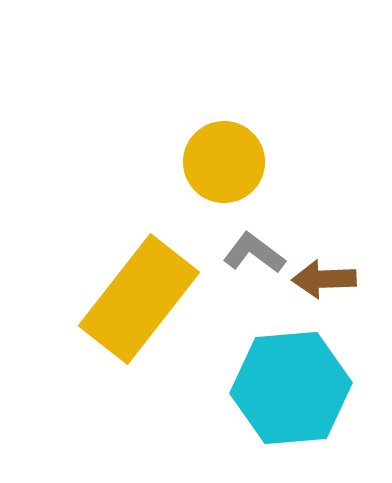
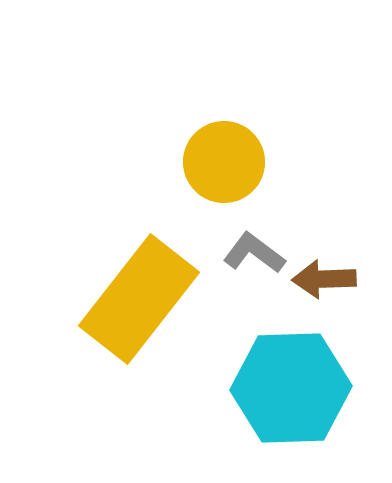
cyan hexagon: rotated 3 degrees clockwise
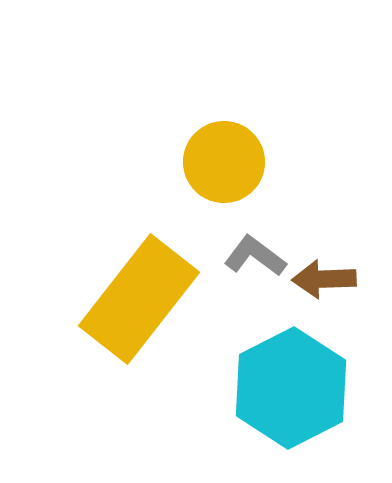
gray L-shape: moved 1 px right, 3 px down
cyan hexagon: rotated 25 degrees counterclockwise
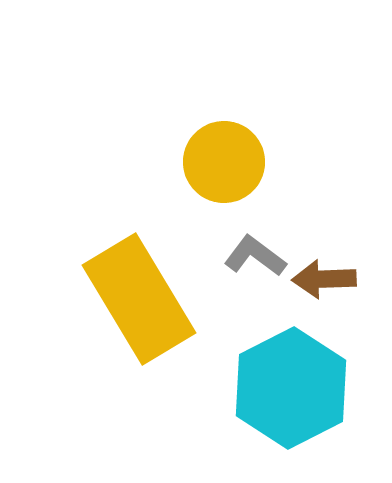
yellow rectangle: rotated 69 degrees counterclockwise
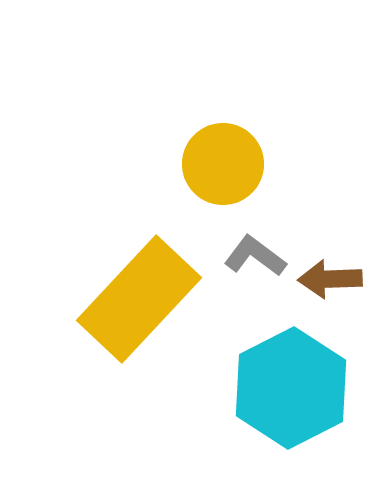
yellow circle: moved 1 px left, 2 px down
brown arrow: moved 6 px right
yellow rectangle: rotated 74 degrees clockwise
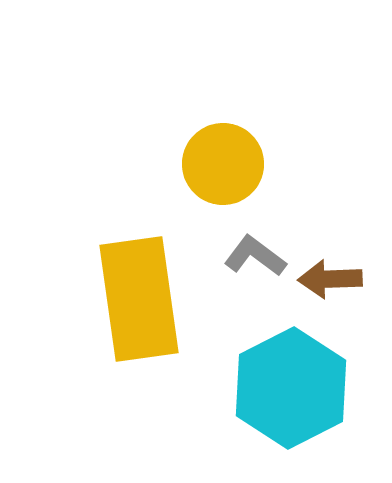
yellow rectangle: rotated 51 degrees counterclockwise
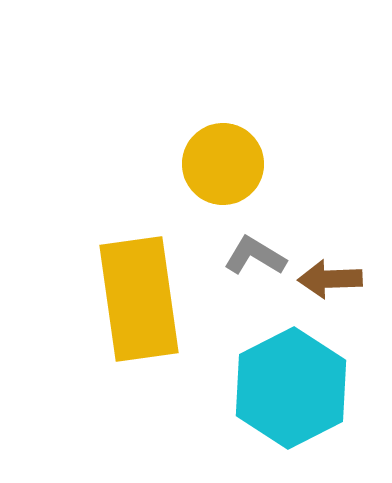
gray L-shape: rotated 6 degrees counterclockwise
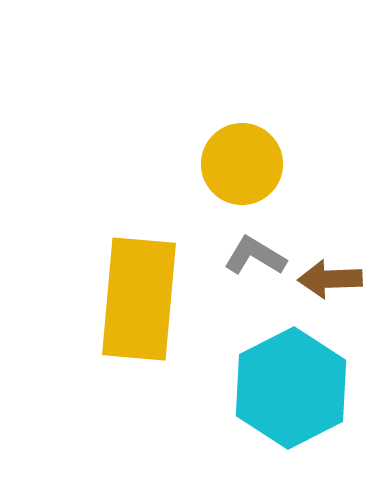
yellow circle: moved 19 px right
yellow rectangle: rotated 13 degrees clockwise
